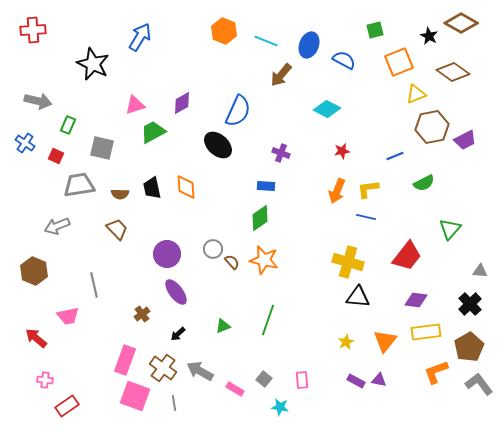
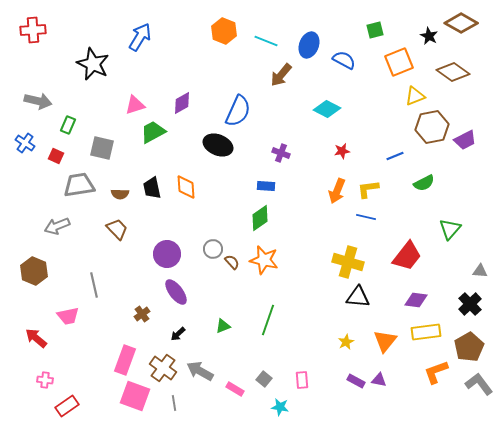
yellow triangle at (416, 94): moved 1 px left, 2 px down
black ellipse at (218, 145): rotated 20 degrees counterclockwise
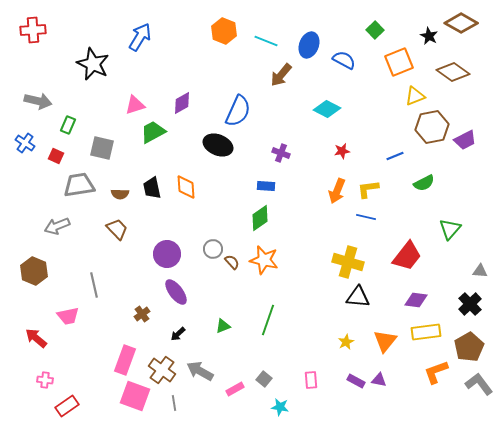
green square at (375, 30): rotated 30 degrees counterclockwise
brown cross at (163, 368): moved 1 px left, 2 px down
pink rectangle at (302, 380): moved 9 px right
pink rectangle at (235, 389): rotated 60 degrees counterclockwise
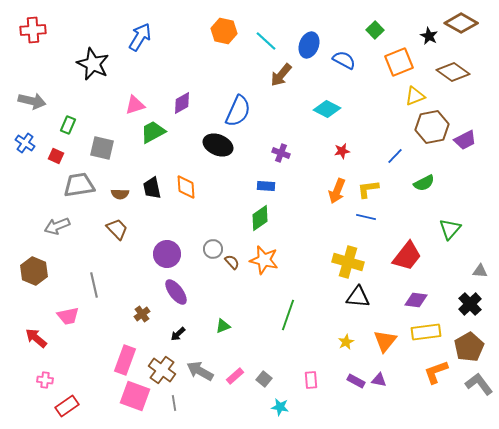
orange hexagon at (224, 31): rotated 10 degrees counterclockwise
cyan line at (266, 41): rotated 20 degrees clockwise
gray arrow at (38, 101): moved 6 px left
blue line at (395, 156): rotated 24 degrees counterclockwise
green line at (268, 320): moved 20 px right, 5 px up
pink rectangle at (235, 389): moved 13 px up; rotated 12 degrees counterclockwise
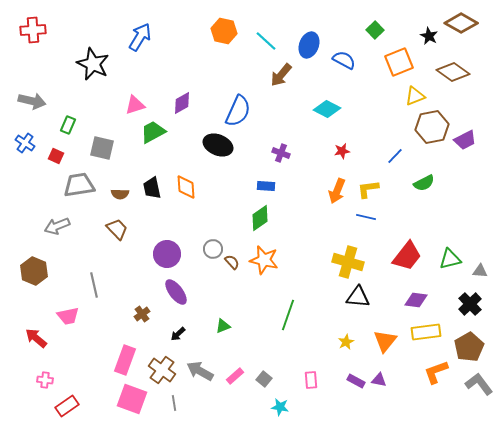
green triangle at (450, 229): moved 30 px down; rotated 35 degrees clockwise
pink square at (135, 396): moved 3 px left, 3 px down
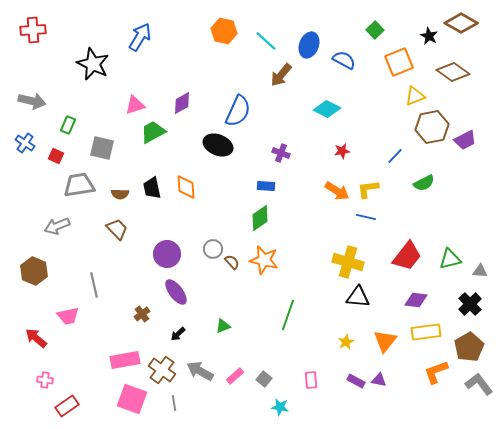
orange arrow at (337, 191): rotated 80 degrees counterclockwise
pink rectangle at (125, 360): rotated 60 degrees clockwise
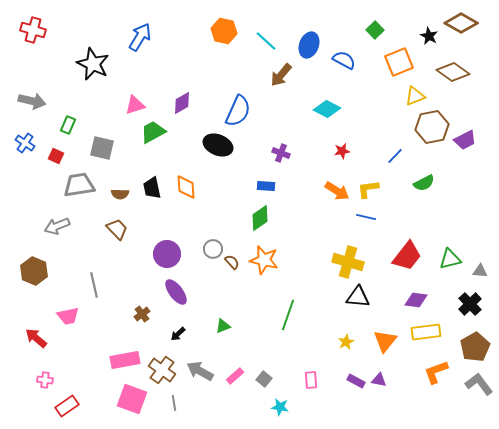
red cross at (33, 30): rotated 20 degrees clockwise
brown pentagon at (469, 347): moved 6 px right
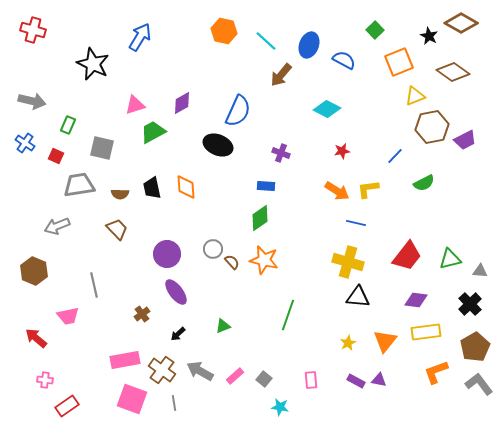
blue line at (366, 217): moved 10 px left, 6 px down
yellow star at (346, 342): moved 2 px right, 1 px down
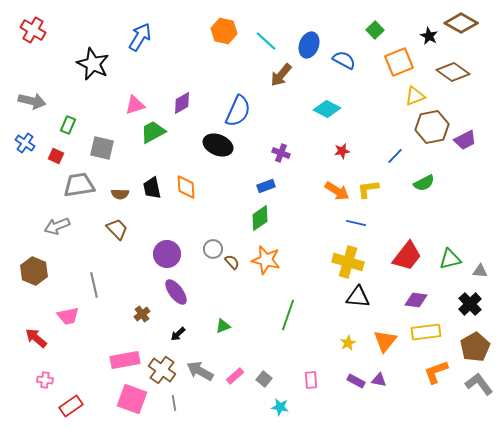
red cross at (33, 30): rotated 15 degrees clockwise
blue rectangle at (266, 186): rotated 24 degrees counterclockwise
orange star at (264, 260): moved 2 px right
red rectangle at (67, 406): moved 4 px right
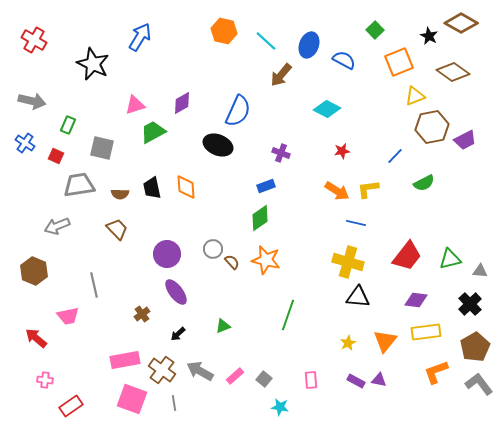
red cross at (33, 30): moved 1 px right, 10 px down
